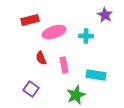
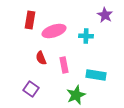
red rectangle: rotated 66 degrees counterclockwise
pink ellipse: moved 1 px up
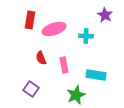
pink ellipse: moved 2 px up
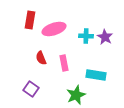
purple star: moved 22 px down
pink rectangle: moved 2 px up
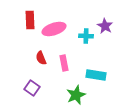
red rectangle: rotated 12 degrees counterclockwise
purple star: moved 11 px up
purple square: moved 1 px right, 1 px up
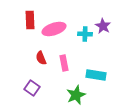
purple star: moved 2 px left
cyan cross: moved 1 px left, 2 px up
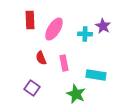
pink ellipse: rotated 40 degrees counterclockwise
green star: moved 1 px up; rotated 24 degrees counterclockwise
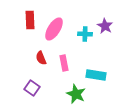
purple star: moved 2 px right
